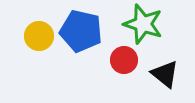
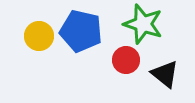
red circle: moved 2 px right
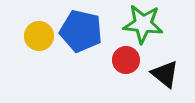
green star: rotated 12 degrees counterclockwise
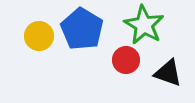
green star: moved 1 px right, 1 px down; rotated 24 degrees clockwise
blue pentagon: moved 1 px right, 2 px up; rotated 18 degrees clockwise
black triangle: moved 3 px right, 1 px up; rotated 20 degrees counterclockwise
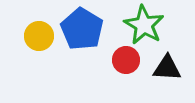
black triangle: moved 1 px left, 5 px up; rotated 16 degrees counterclockwise
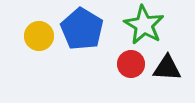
red circle: moved 5 px right, 4 px down
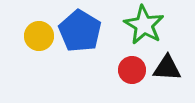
blue pentagon: moved 2 px left, 2 px down
red circle: moved 1 px right, 6 px down
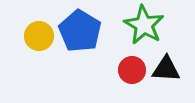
black triangle: moved 1 px left, 1 px down
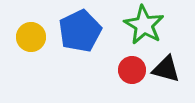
blue pentagon: rotated 15 degrees clockwise
yellow circle: moved 8 px left, 1 px down
black triangle: rotated 12 degrees clockwise
